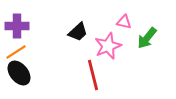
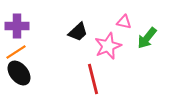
red line: moved 4 px down
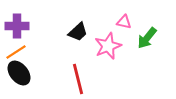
red line: moved 15 px left
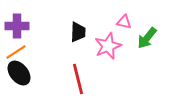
black trapezoid: rotated 45 degrees counterclockwise
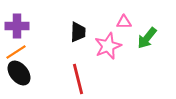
pink triangle: rotated 14 degrees counterclockwise
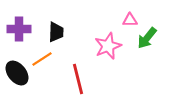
pink triangle: moved 6 px right, 2 px up
purple cross: moved 2 px right, 3 px down
black trapezoid: moved 22 px left
orange line: moved 26 px right, 7 px down
black ellipse: moved 2 px left
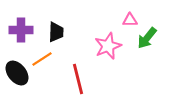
purple cross: moved 2 px right, 1 px down
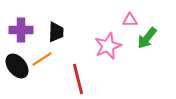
black ellipse: moved 7 px up
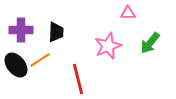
pink triangle: moved 2 px left, 7 px up
green arrow: moved 3 px right, 5 px down
orange line: moved 2 px left, 1 px down
black ellipse: moved 1 px left, 1 px up
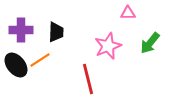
red line: moved 10 px right
